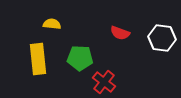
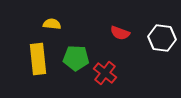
green pentagon: moved 4 px left
red cross: moved 1 px right, 9 px up
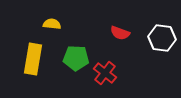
yellow rectangle: moved 5 px left; rotated 16 degrees clockwise
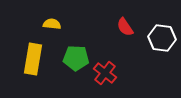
red semicircle: moved 5 px right, 6 px up; rotated 36 degrees clockwise
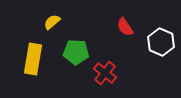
yellow semicircle: moved 2 px up; rotated 48 degrees counterclockwise
white hexagon: moved 1 px left, 4 px down; rotated 16 degrees clockwise
green pentagon: moved 6 px up
